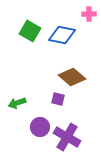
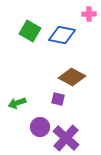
brown diamond: rotated 12 degrees counterclockwise
purple cross: moved 1 px left, 1 px down; rotated 12 degrees clockwise
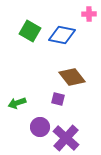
brown diamond: rotated 24 degrees clockwise
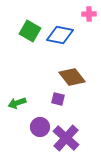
blue diamond: moved 2 px left
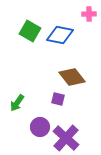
green arrow: rotated 36 degrees counterclockwise
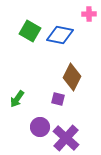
brown diamond: rotated 64 degrees clockwise
green arrow: moved 4 px up
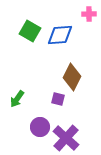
blue diamond: rotated 16 degrees counterclockwise
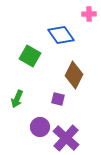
green square: moved 25 px down
blue diamond: moved 1 px right; rotated 60 degrees clockwise
brown diamond: moved 2 px right, 2 px up
green arrow: rotated 12 degrees counterclockwise
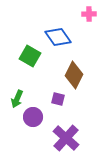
blue diamond: moved 3 px left, 2 px down
purple circle: moved 7 px left, 10 px up
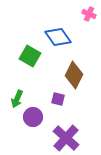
pink cross: rotated 24 degrees clockwise
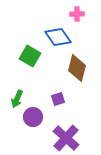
pink cross: moved 12 px left; rotated 24 degrees counterclockwise
brown diamond: moved 3 px right, 7 px up; rotated 12 degrees counterclockwise
purple square: rotated 32 degrees counterclockwise
